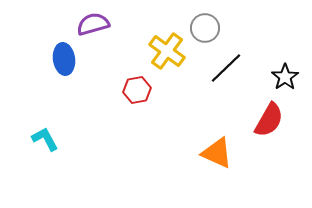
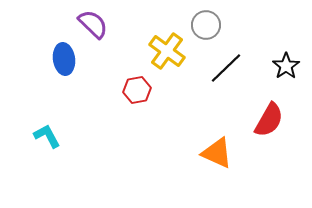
purple semicircle: rotated 60 degrees clockwise
gray circle: moved 1 px right, 3 px up
black star: moved 1 px right, 11 px up
cyan L-shape: moved 2 px right, 3 px up
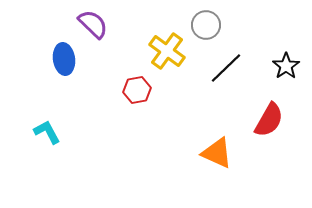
cyan L-shape: moved 4 px up
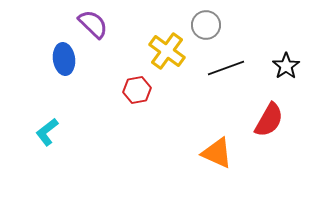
black line: rotated 24 degrees clockwise
cyan L-shape: rotated 100 degrees counterclockwise
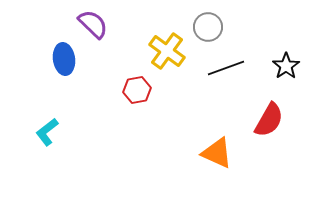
gray circle: moved 2 px right, 2 px down
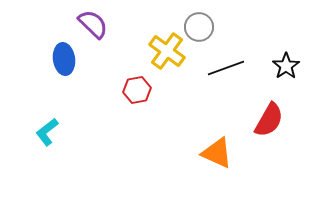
gray circle: moved 9 px left
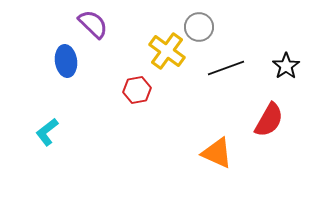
blue ellipse: moved 2 px right, 2 px down
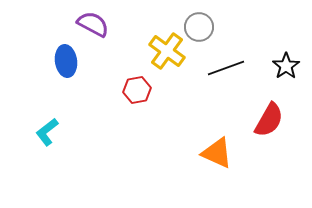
purple semicircle: rotated 16 degrees counterclockwise
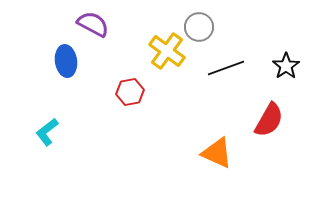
red hexagon: moved 7 px left, 2 px down
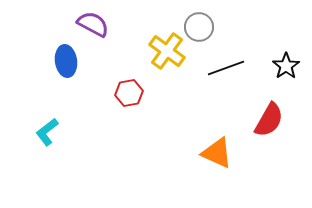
red hexagon: moved 1 px left, 1 px down
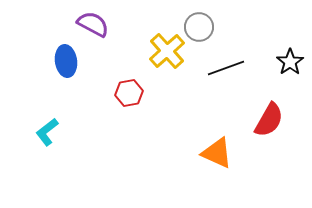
yellow cross: rotated 12 degrees clockwise
black star: moved 4 px right, 4 px up
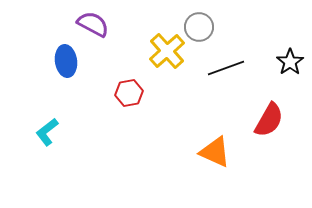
orange triangle: moved 2 px left, 1 px up
